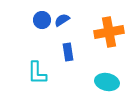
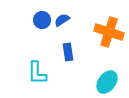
orange cross: rotated 28 degrees clockwise
cyan ellipse: rotated 65 degrees counterclockwise
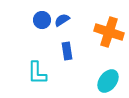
blue rectangle: moved 1 px left, 1 px up
cyan ellipse: moved 1 px right, 1 px up
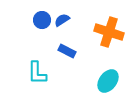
blue rectangle: rotated 54 degrees counterclockwise
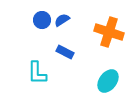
blue rectangle: moved 2 px left, 1 px down
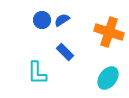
blue rectangle: rotated 18 degrees clockwise
cyan ellipse: moved 3 px up
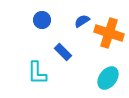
blue semicircle: moved 20 px right, 1 px down
orange cross: moved 1 px down
blue rectangle: moved 2 px left
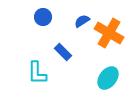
blue circle: moved 1 px right, 3 px up
orange cross: rotated 12 degrees clockwise
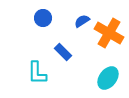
blue circle: moved 1 px down
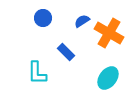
blue rectangle: moved 3 px right
